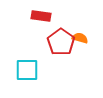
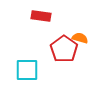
red pentagon: moved 3 px right, 7 px down
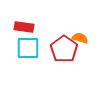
red rectangle: moved 17 px left, 11 px down
cyan square: moved 1 px right, 22 px up
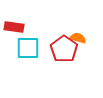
red rectangle: moved 10 px left
orange semicircle: moved 2 px left
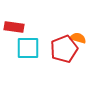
red pentagon: rotated 16 degrees clockwise
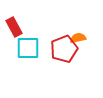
red rectangle: rotated 54 degrees clockwise
orange semicircle: rotated 28 degrees counterclockwise
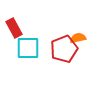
red rectangle: moved 1 px down
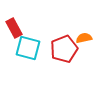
orange semicircle: moved 6 px right
cyan square: rotated 15 degrees clockwise
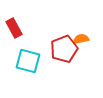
orange semicircle: moved 3 px left, 1 px down
cyan square: moved 13 px down
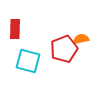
red rectangle: moved 1 px right, 1 px down; rotated 30 degrees clockwise
